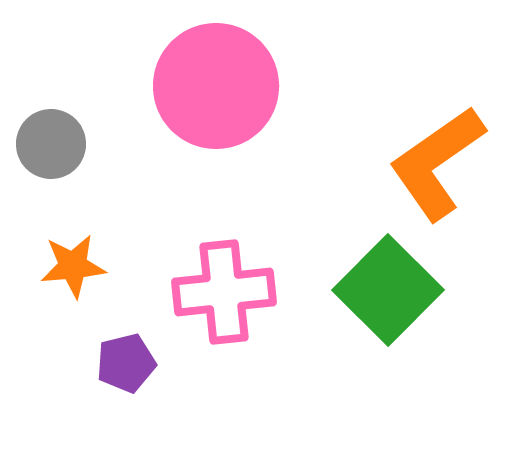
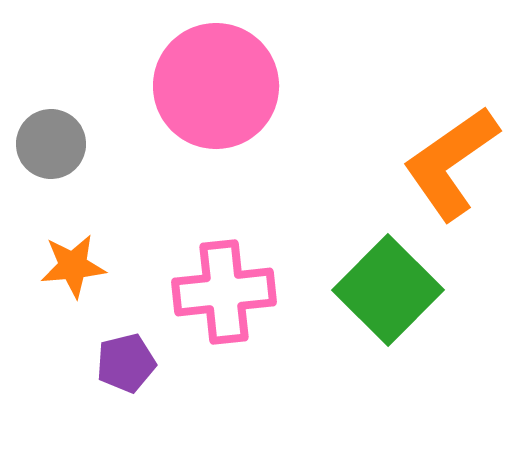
orange L-shape: moved 14 px right
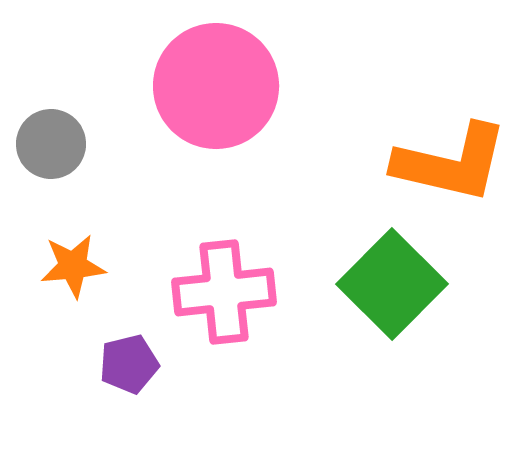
orange L-shape: rotated 132 degrees counterclockwise
green square: moved 4 px right, 6 px up
purple pentagon: moved 3 px right, 1 px down
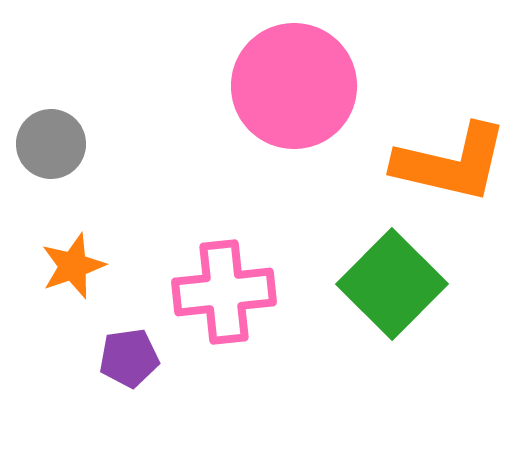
pink circle: moved 78 px right
orange star: rotated 14 degrees counterclockwise
purple pentagon: moved 6 px up; rotated 6 degrees clockwise
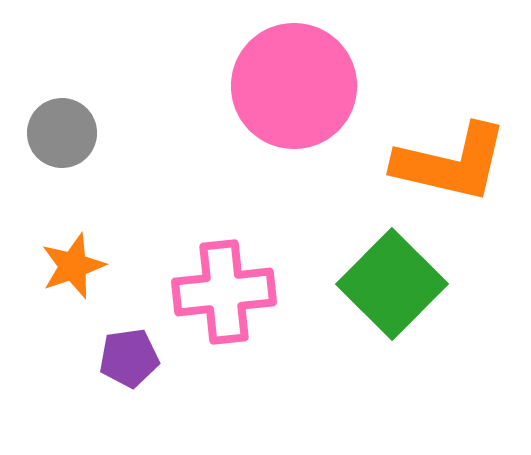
gray circle: moved 11 px right, 11 px up
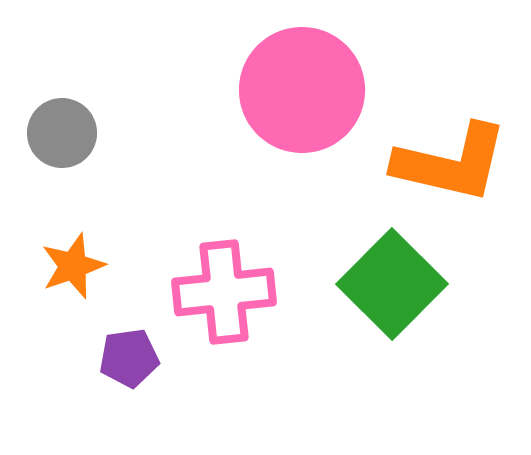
pink circle: moved 8 px right, 4 px down
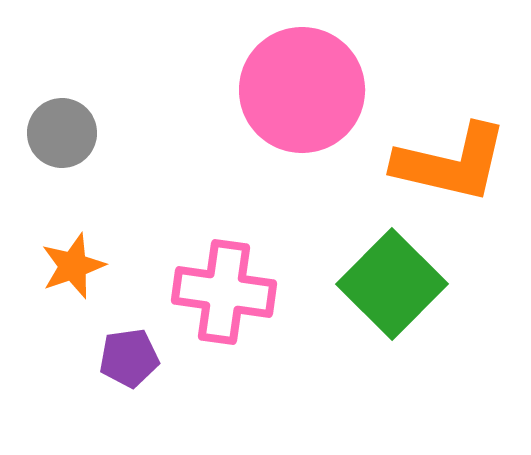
pink cross: rotated 14 degrees clockwise
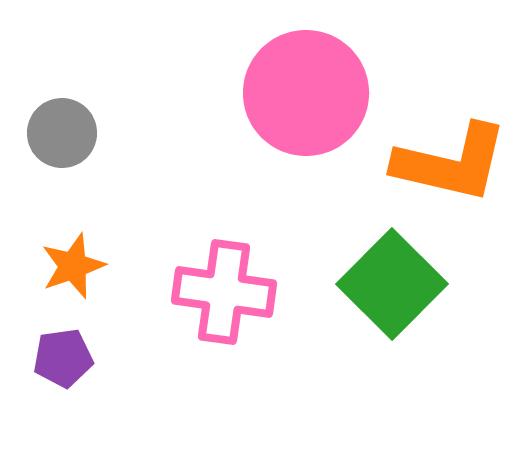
pink circle: moved 4 px right, 3 px down
purple pentagon: moved 66 px left
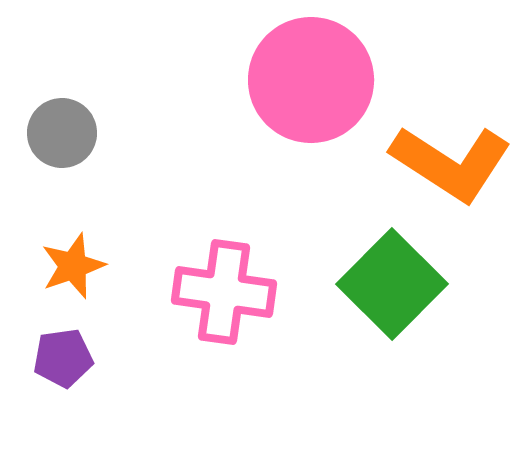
pink circle: moved 5 px right, 13 px up
orange L-shape: rotated 20 degrees clockwise
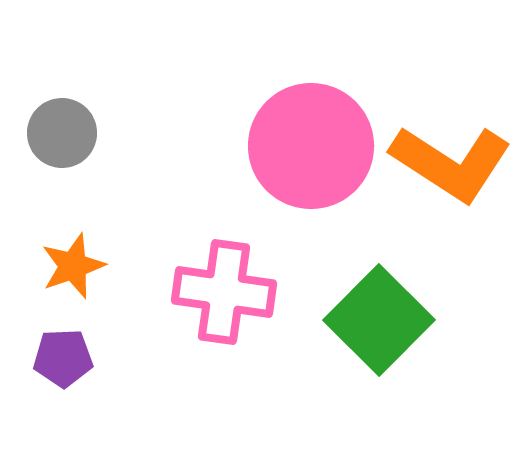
pink circle: moved 66 px down
green square: moved 13 px left, 36 px down
purple pentagon: rotated 6 degrees clockwise
